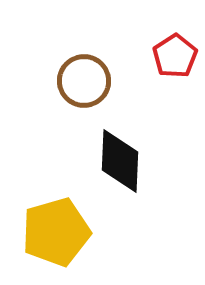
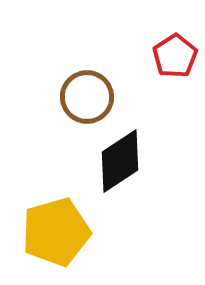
brown circle: moved 3 px right, 16 px down
black diamond: rotated 54 degrees clockwise
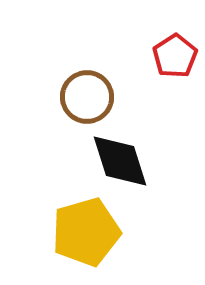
black diamond: rotated 74 degrees counterclockwise
yellow pentagon: moved 30 px right
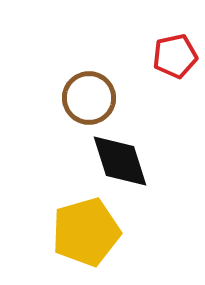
red pentagon: rotated 21 degrees clockwise
brown circle: moved 2 px right, 1 px down
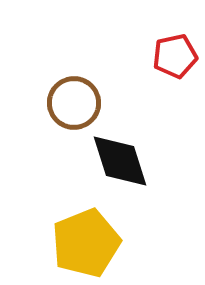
brown circle: moved 15 px left, 5 px down
yellow pentagon: moved 11 px down; rotated 6 degrees counterclockwise
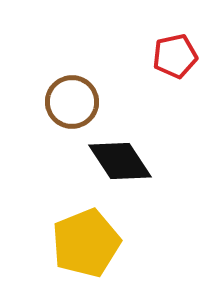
brown circle: moved 2 px left, 1 px up
black diamond: rotated 16 degrees counterclockwise
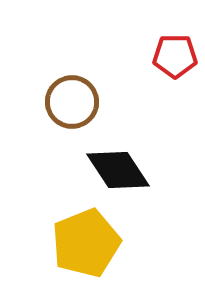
red pentagon: rotated 12 degrees clockwise
black diamond: moved 2 px left, 9 px down
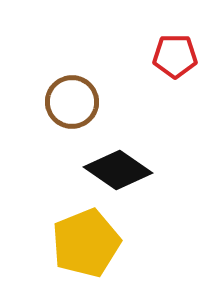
black diamond: rotated 22 degrees counterclockwise
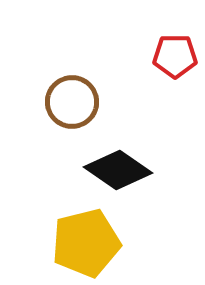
yellow pentagon: rotated 8 degrees clockwise
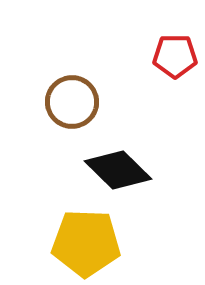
black diamond: rotated 10 degrees clockwise
yellow pentagon: rotated 16 degrees clockwise
